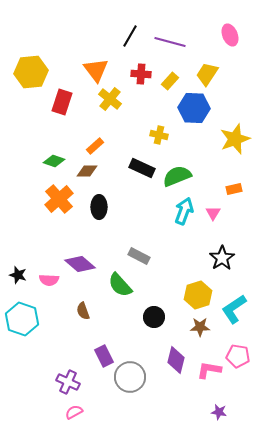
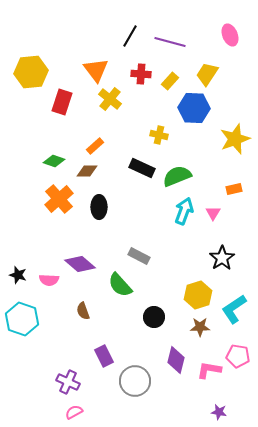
gray circle at (130, 377): moved 5 px right, 4 px down
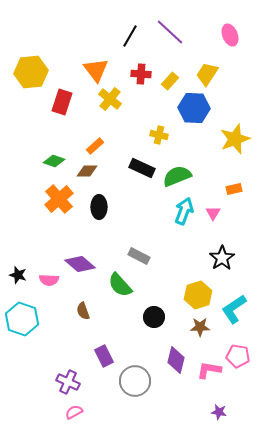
purple line at (170, 42): moved 10 px up; rotated 28 degrees clockwise
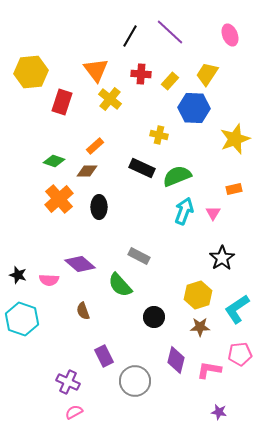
cyan L-shape at (234, 309): moved 3 px right
pink pentagon at (238, 356): moved 2 px right, 2 px up; rotated 15 degrees counterclockwise
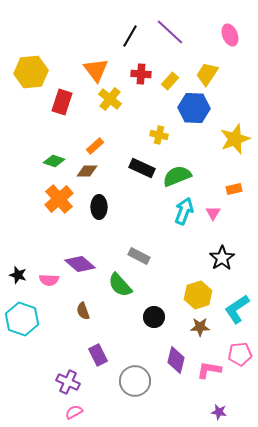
purple rectangle at (104, 356): moved 6 px left, 1 px up
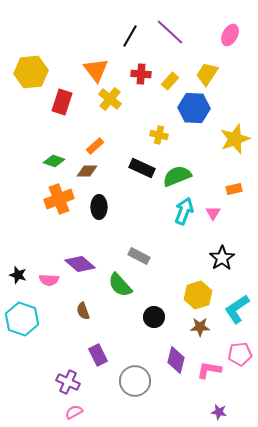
pink ellipse at (230, 35): rotated 50 degrees clockwise
orange cross at (59, 199): rotated 20 degrees clockwise
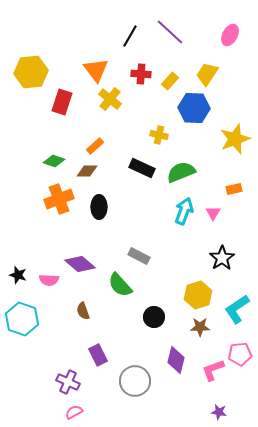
green semicircle at (177, 176): moved 4 px right, 4 px up
pink L-shape at (209, 370): moved 4 px right; rotated 30 degrees counterclockwise
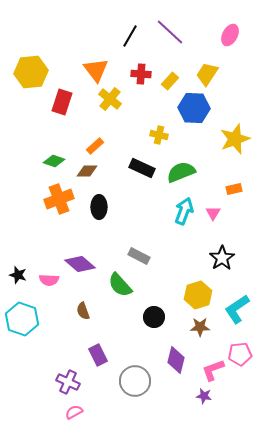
purple star at (219, 412): moved 15 px left, 16 px up
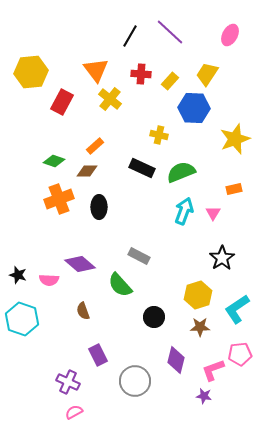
red rectangle at (62, 102): rotated 10 degrees clockwise
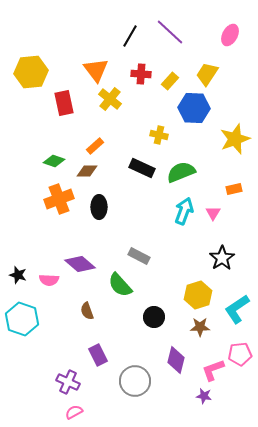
red rectangle at (62, 102): moved 2 px right, 1 px down; rotated 40 degrees counterclockwise
brown semicircle at (83, 311): moved 4 px right
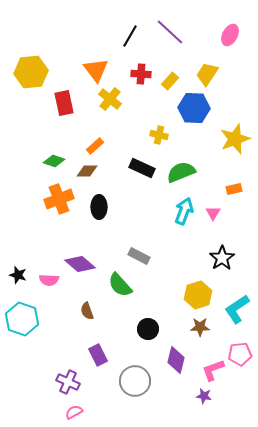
black circle at (154, 317): moved 6 px left, 12 px down
